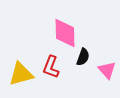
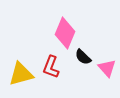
pink diamond: rotated 24 degrees clockwise
black semicircle: rotated 114 degrees clockwise
pink triangle: moved 2 px up
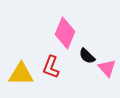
black semicircle: moved 4 px right, 1 px up
yellow triangle: rotated 16 degrees clockwise
